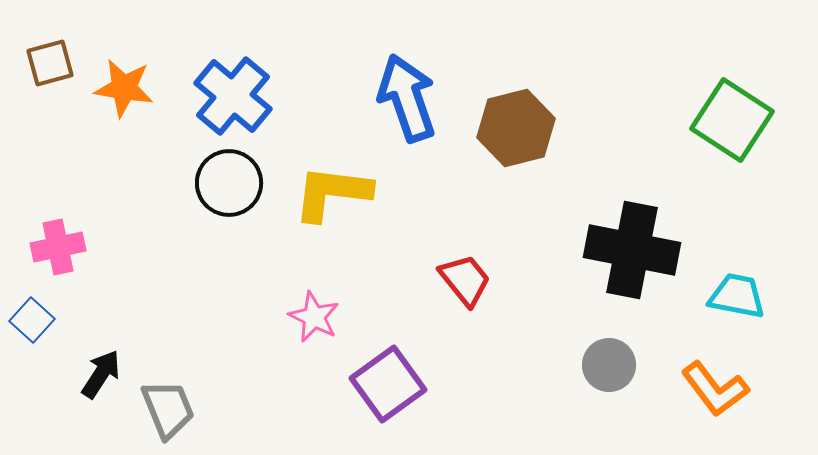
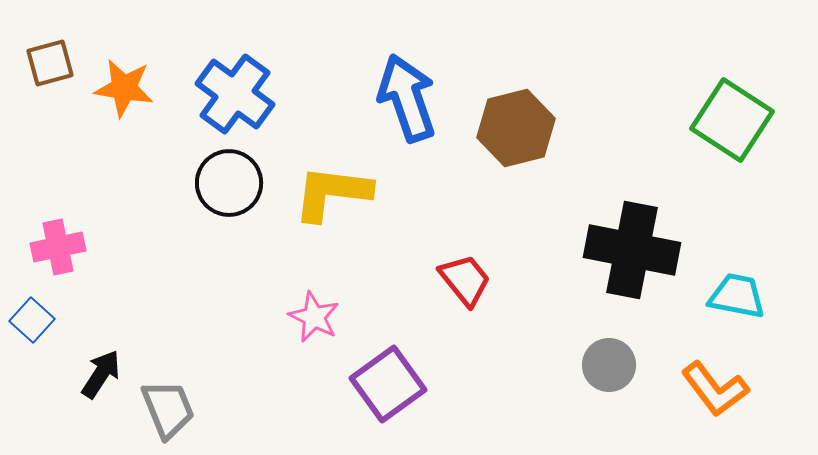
blue cross: moved 2 px right, 2 px up; rotated 4 degrees counterclockwise
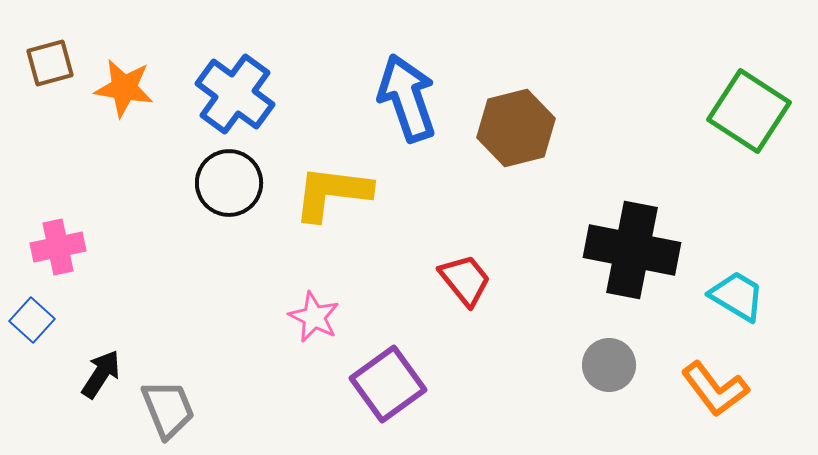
green square: moved 17 px right, 9 px up
cyan trapezoid: rotated 20 degrees clockwise
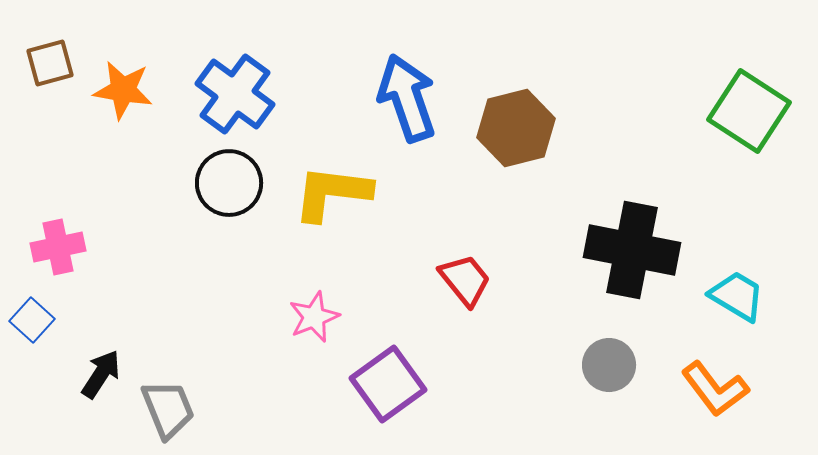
orange star: moved 1 px left, 2 px down
pink star: rotated 24 degrees clockwise
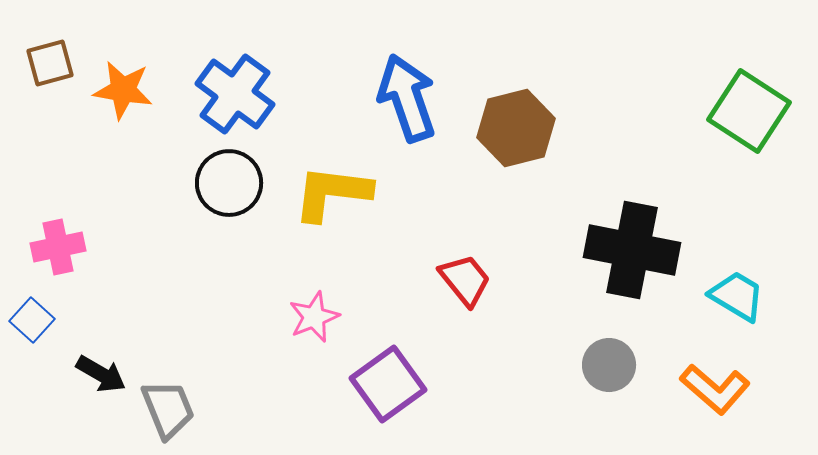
black arrow: rotated 87 degrees clockwise
orange L-shape: rotated 12 degrees counterclockwise
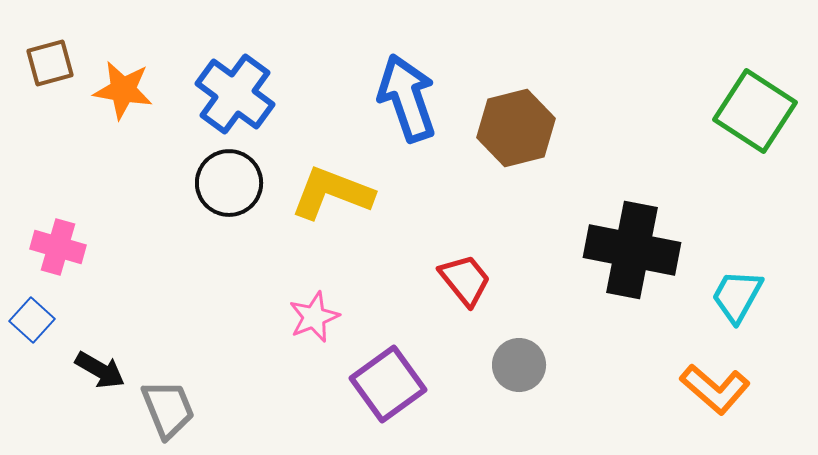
green square: moved 6 px right
yellow L-shape: rotated 14 degrees clockwise
pink cross: rotated 28 degrees clockwise
cyan trapezoid: rotated 92 degrees counterclockwise
gray circle: moved 90 px left
black arrow: moved 1 px left, 4 px up
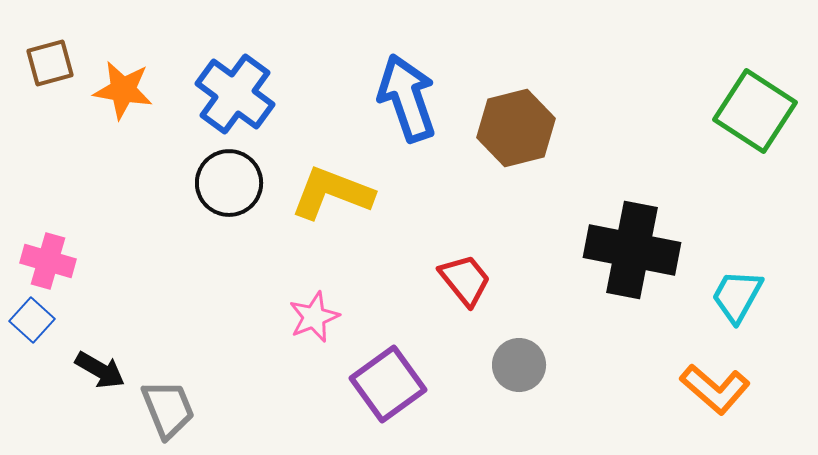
pink cross: moved 10 px left, 14 px down
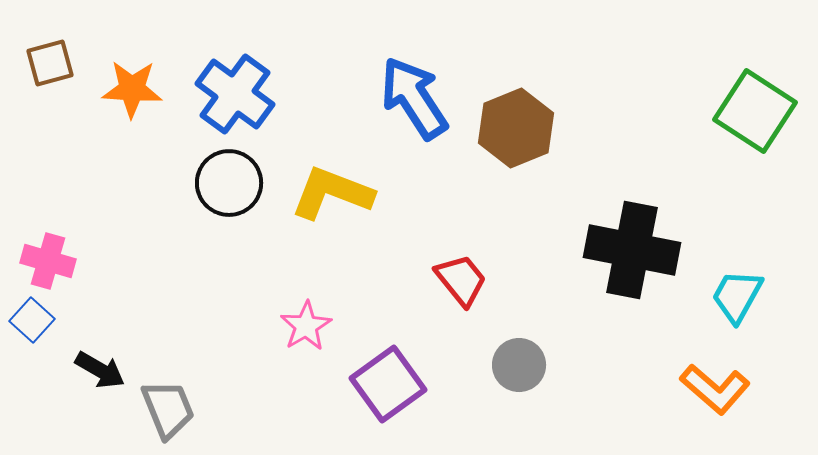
orange star: moved 9 px right, 1 px up; rotated 6 degrees counterclockwise
blue arrow: moved 7 px right; rotated 14 degrees counterclockwise
brown hexagon: rotated 8 degrees counterclockwise
red trapezoid: moved 4 px left
pink star: moved 8 px left, 9 px down; rotated 9 degrees counterclockwise
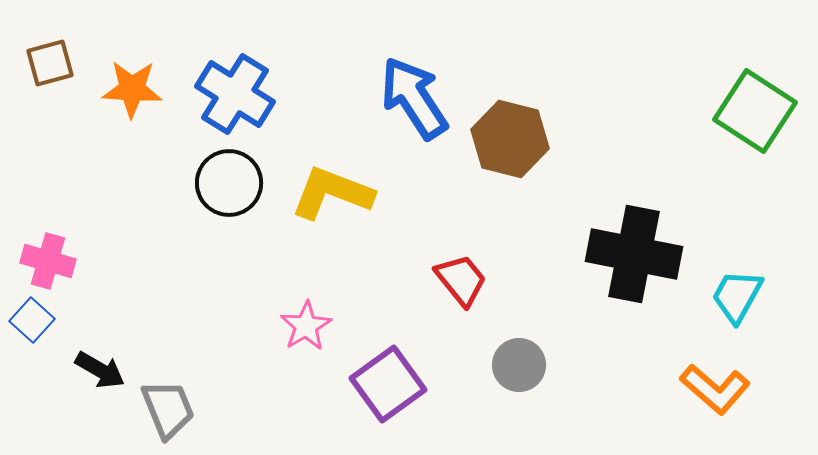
blue cross: rotated 4 degrees counterclockwise
brown hexagon: moved 6 px left, 11 px down; rotated 24 degrees counterclockwise
black cross: moved 2 px right, 4 px down
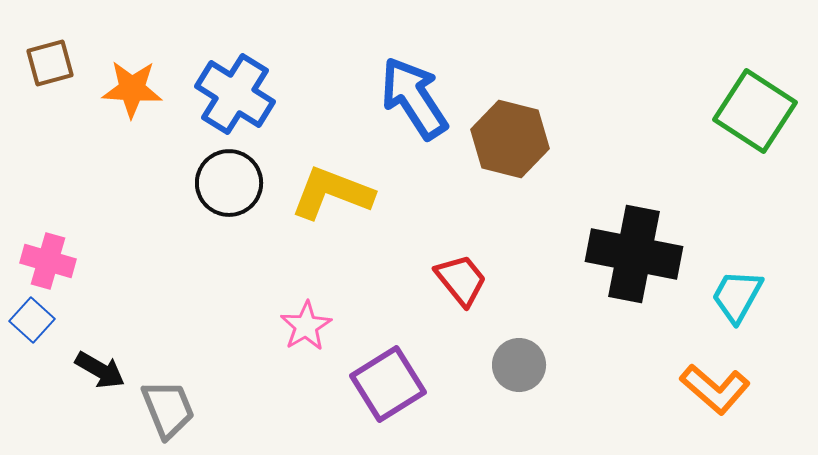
purple square: rotated 4 degrees clockwise
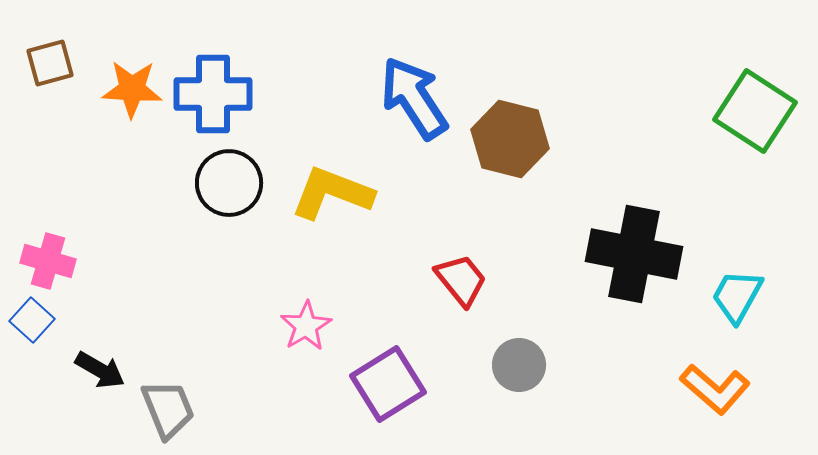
blue cross: moved 22 px left; rotated 32 degrees counterclockwise
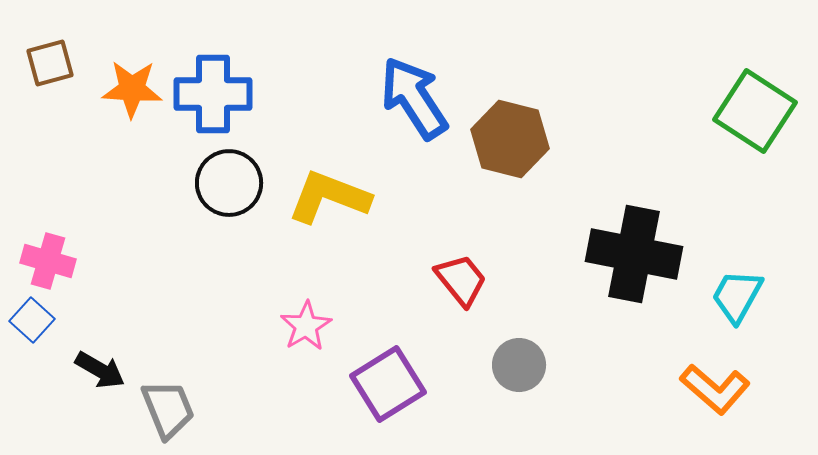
yellow L-shape: moved 3 px left, 4 px down
